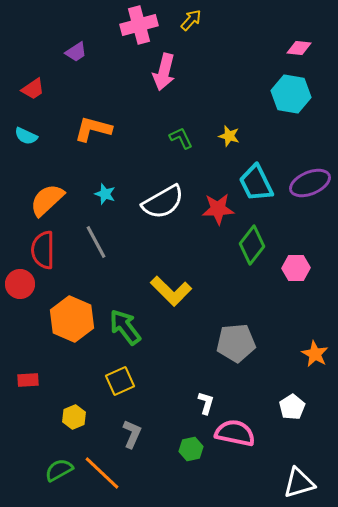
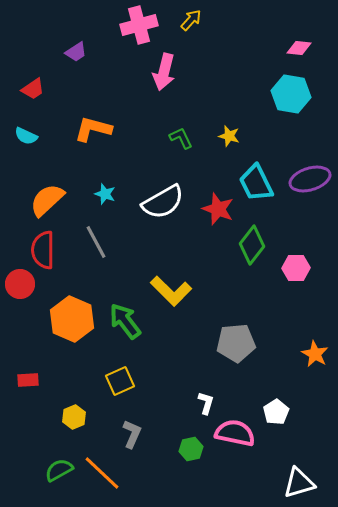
purple ellipse: moved 4 px up; rotated 6 degrees clockwise
red star: rotated 24 degrees clockwise
green arrow: moved 6 px up
white pentagon: moved 16 px left, 5 px down
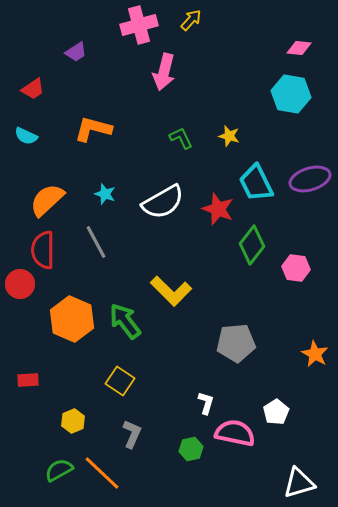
pink hexagon: rotated 8 degrees clockwise
yellow square: rotated 32 degrees counterclockwise
yellow hexagon: moved 1 px left, 4 px down
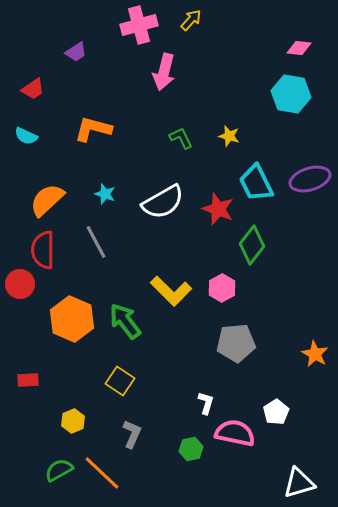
pink hexagon: moved 74 px left, 20 px down; rotated 24 degrees clockwise
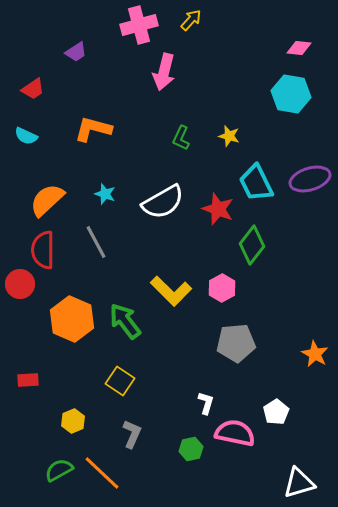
green L-shape: rotated 130 degrees counterclockwise
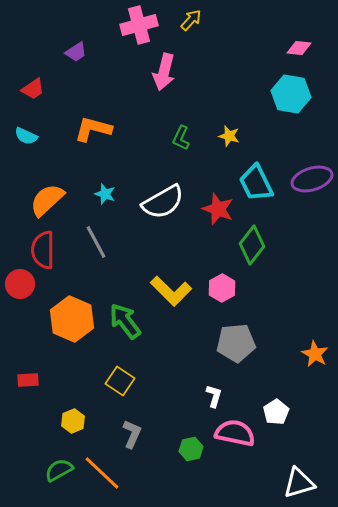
purple ellipse: moved 2 px right
white L-shape: moved 8 px right, 7 px up
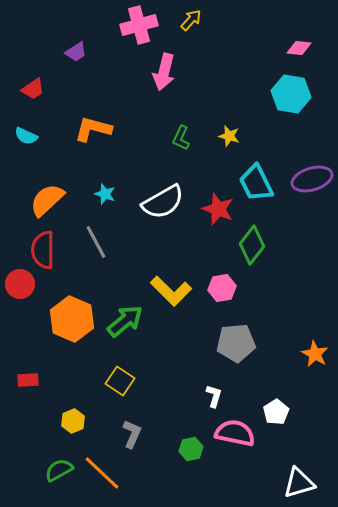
pink hexagon: rotated 20 degrees clockwise
green arrow: rotated 87 degrees clockwise
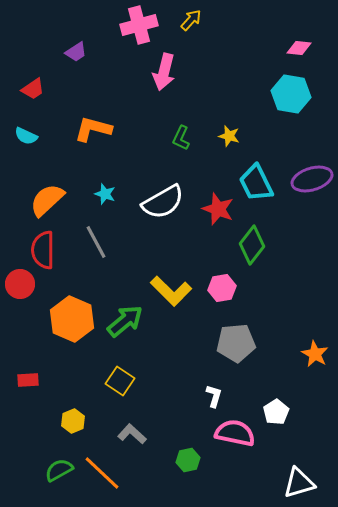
gray L-shape: rotated 72 degrees counterclockwise
green hexagon: moved 3 px left, 11 px down
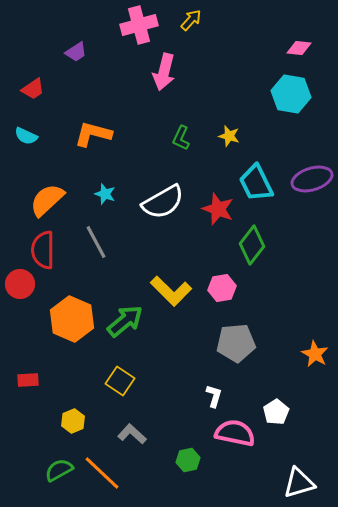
orange L-shape: moved 5 px down
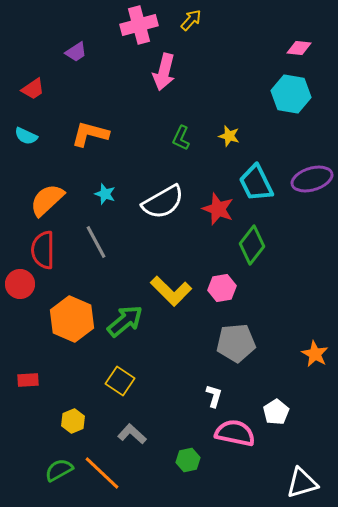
orange L-shape: moved 3 px left
white triangle: moved 3 px right
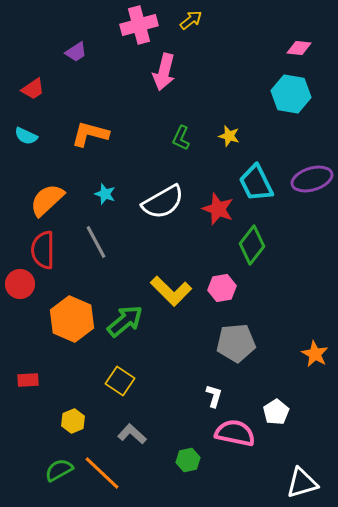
yellow arrow: rotated 10 degrees clockwise
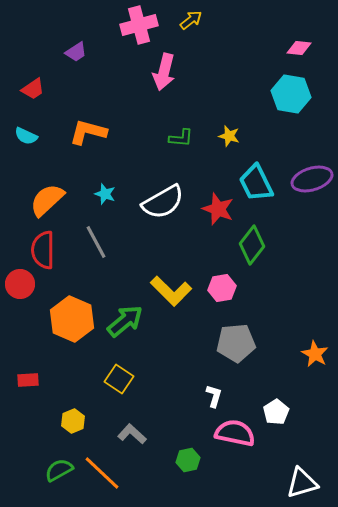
orange L-shape: moved 2 px left, 2 px up
green L-shape: rotated 110 degrees counterclockwise
yellow square: moved 1 px left, 2 px up
